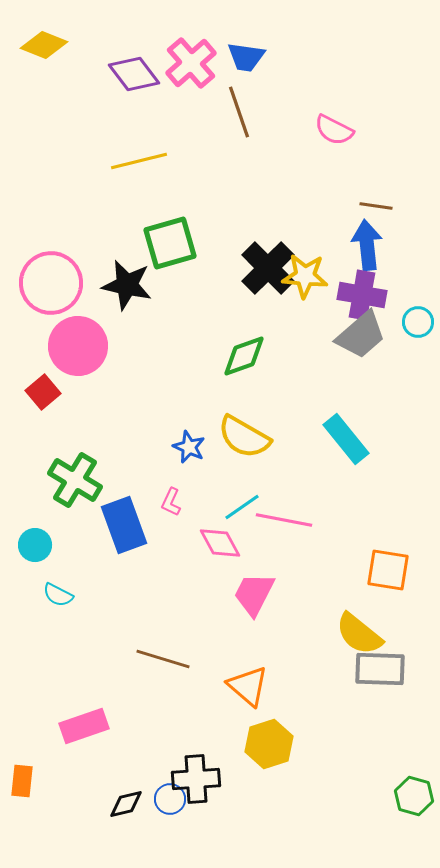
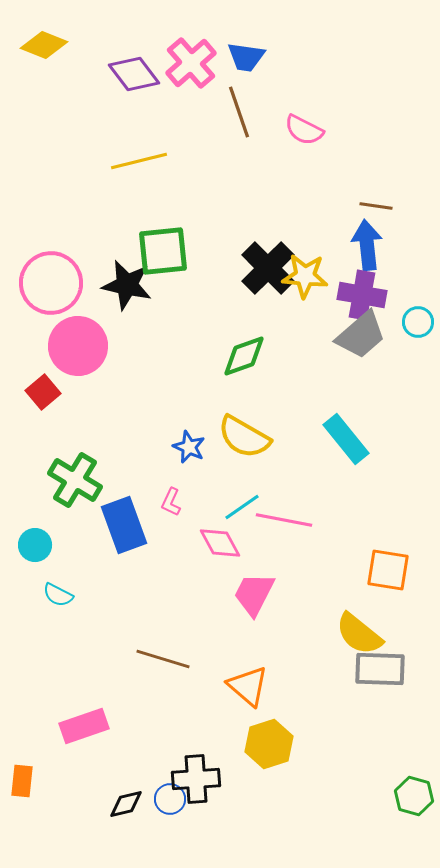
pink semicircle at (334, 130): moved 30 px left
green square at (170, 243): moved 7 px left, 8 px down; rotated 10 degrees clockwise
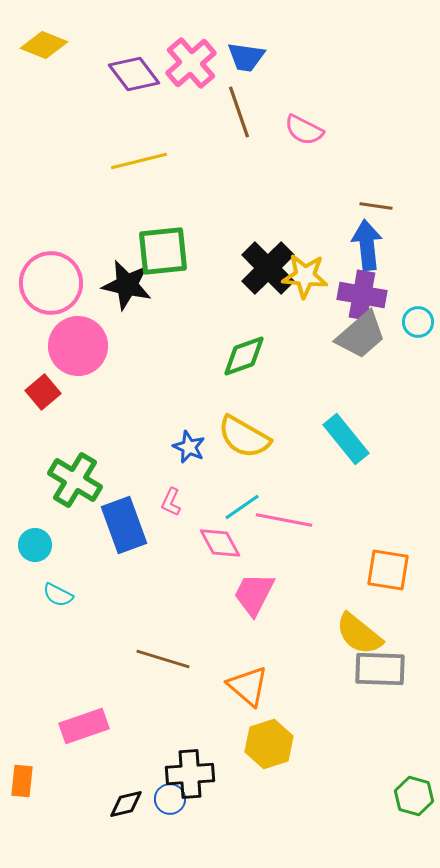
black cross at (196, 779): moved 6 px left, 5 px up
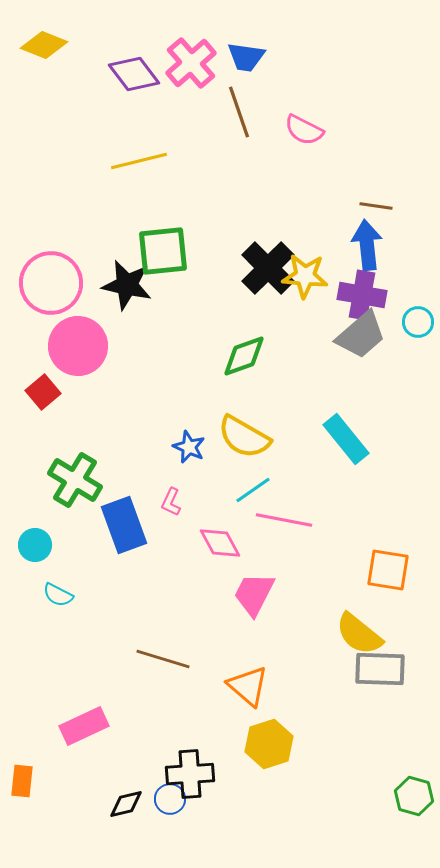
cyan line at (242, 507): moved 11 px right, 17 px up
pink rectangle at (84, 726): rotated 6 degrees counterclockwise
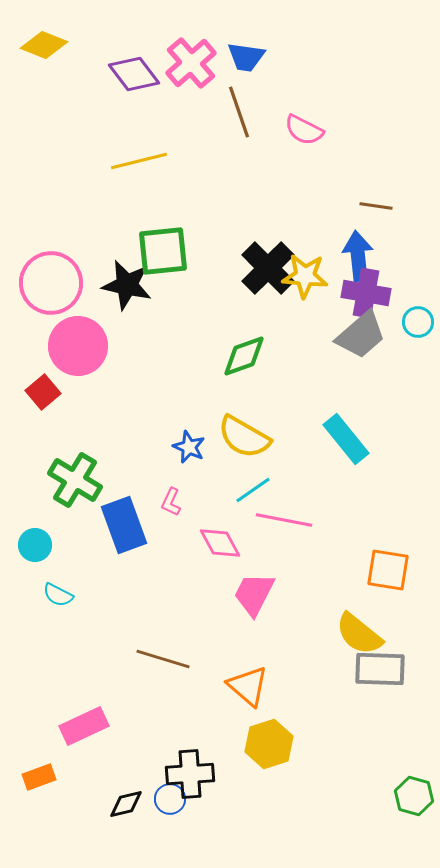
blue arrow at (367, 245): moved 9 px left, 11 px down
purple cross at (362, 295): moved 4 px right, 2 px up
orange rectangle at (22, 781): moved 17 px right, 4 px up; rotated 64 degrees clockwise
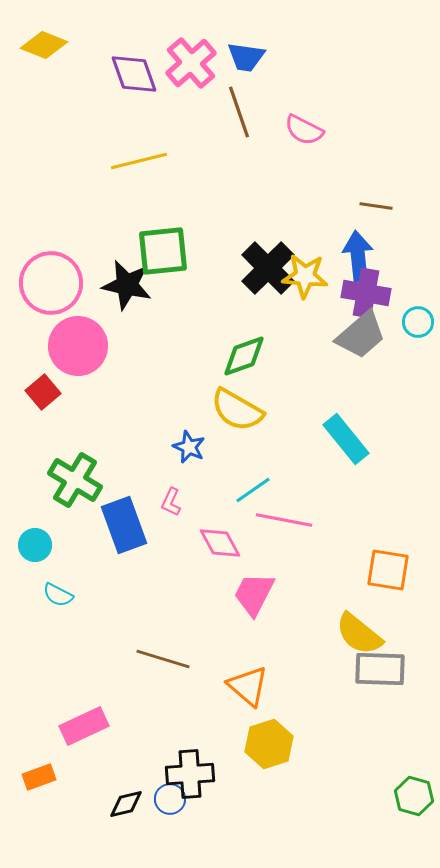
purple diamond at (134, 74): rotated 18 degrees clockwise
yellow semicircle at (244, 437): moved 7 px left, 27 px up
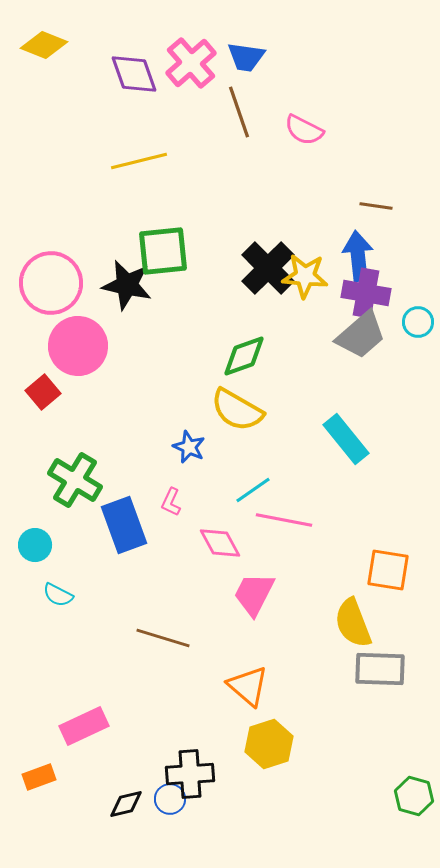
yellow semicircle at (359, 634): moved 6 px left, 11 px up; rotated 30 degrees clockwise
brown line at (163, 659): moved 21 px up
